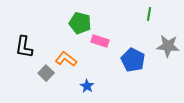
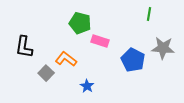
gray star: moved 5 px left, 2 px down
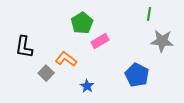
green pentagon: moved 2 px right; rotated 25 degrees clockwise
pink rectangle: rotated 48 degrees counterclockwise
gray star: moved 1 px left, 7 px up
blue pentagon: moved 4 px right, 15 px down
